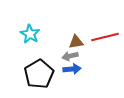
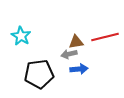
cyan star: moved 9 px left, 2 px down
gray arrow: moved 1 px left, 2 px up
blue arrow: moved 7 px right
black pentagon: rotated 24 degrees clockwise
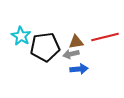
gray arrow: moved 2 px right
black pentagon: moved 6 px right, 27 px up
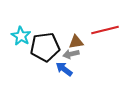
red line: moved 7 px up
blue arrow: moved 15 px left; rotated 138 degrees counterclockwise
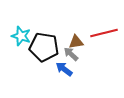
red line: moved 1 px left, 3 px down
cyan star: rotated 12 degrees counterclockwise
black pentagon: moved 1 px left; rotated 16 degrees clockwise
gray arrow: rotated 56 degrees clockwise
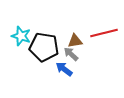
brown triangle: moved 1 px left, 1 px up
